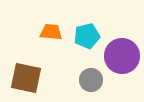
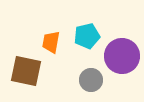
orange trapezoid: moved 10 px down; rotated 85 degrees counterclockwise
brown square: moved 7 px up
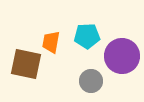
cyan pentagon: rotated 10 degrees clockwise
brown square: moved 7 px up
gray circle: moved 1 px down
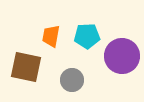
orange trapezoid: moved 6 px up
brown square: moved 3 px down
gray circle: moved 19 px left, 1 px up
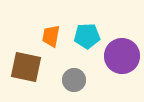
gray circle: moved 2 px right
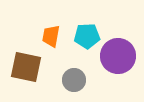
purple circle: moved 4 px left
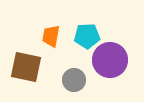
purple circle: moved 8 px left, 4 px down
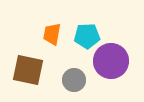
orange trapezoid: moved 1 px right, 2 px up
purple circle: moved 1 px right, 1 px down
brown square: moved 2 px right, 3 px down
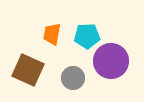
brown square: rotated 12 degrees clockwise
gray circle: moved 1 px left, 2 px up
